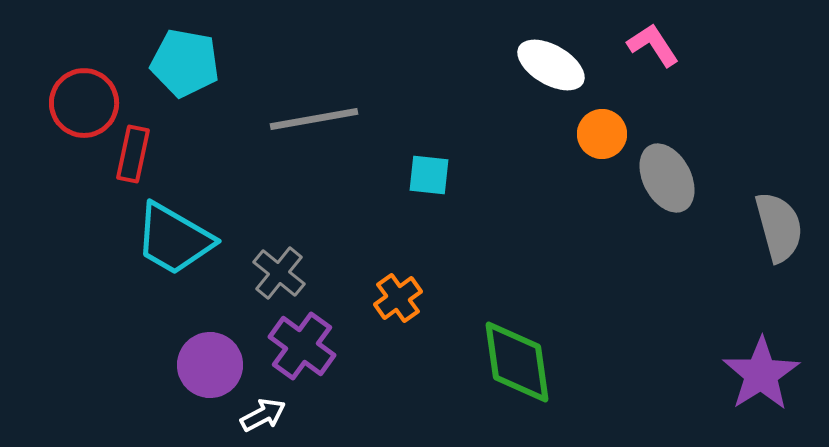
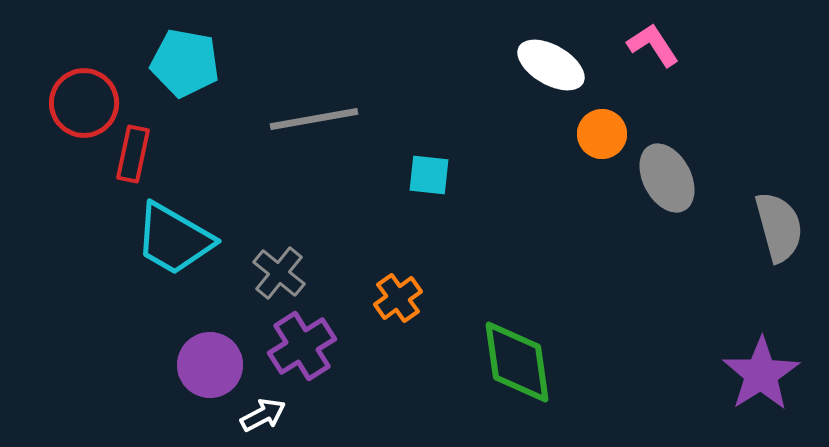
purple cross: rotated 22 degrees clockwise
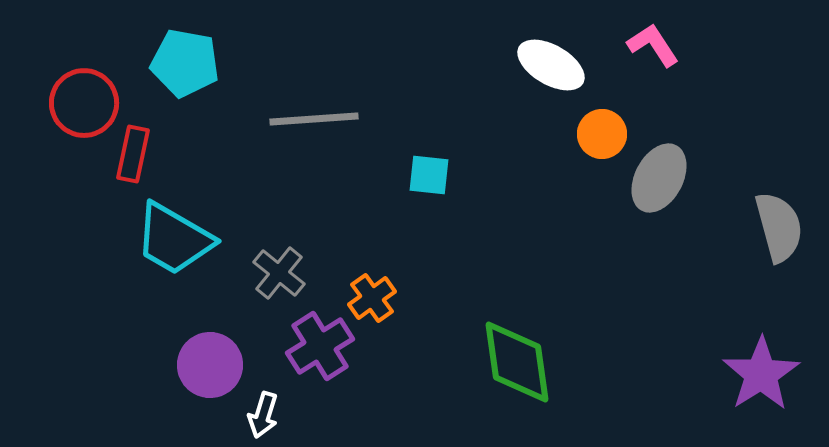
gray line: rotated 6 degrees clockwise
gray ellipse: moved 8 px left; rotated 56 degrees clockwise
orange cross: moved 26 px left
purple cross: moved 18 px right
white arrow: rotated 135 degrees clockwise
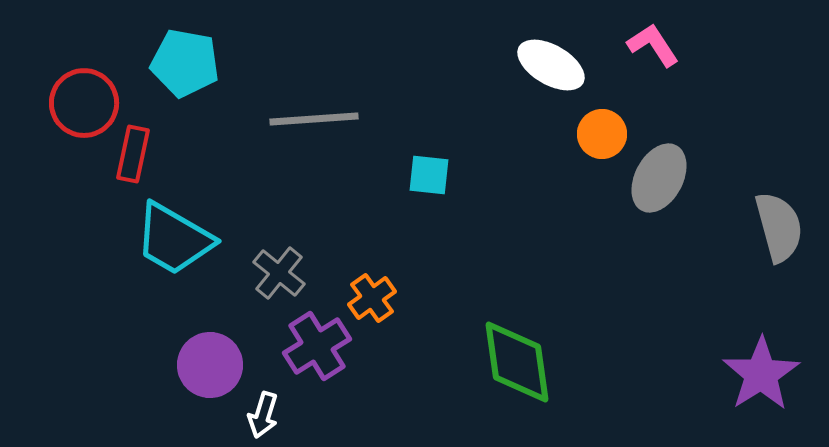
purple cross: moved 3 px left
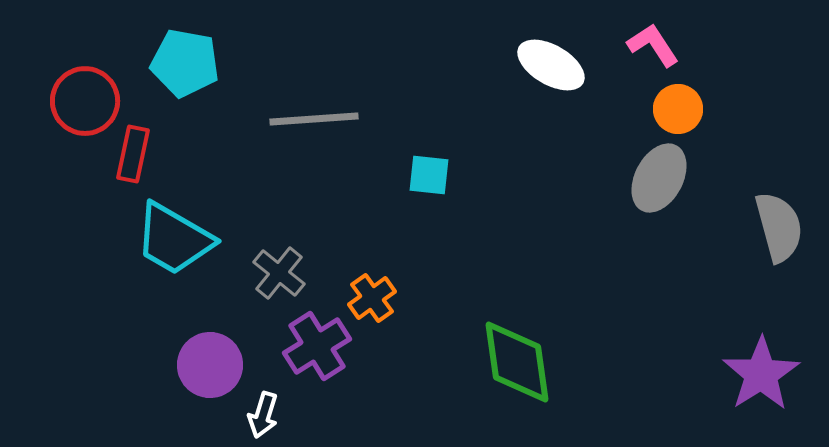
red circle: moved 1 px right, 2 px up
orange circle: moved 76 px right, 25 px up
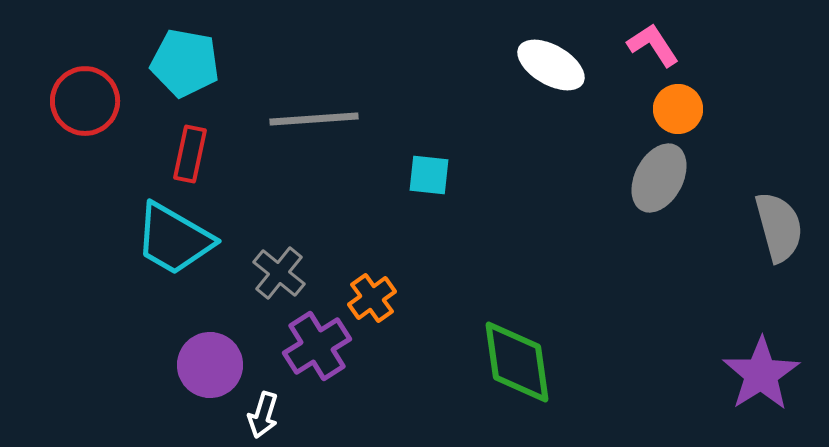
red rectangle: moved 57 px right
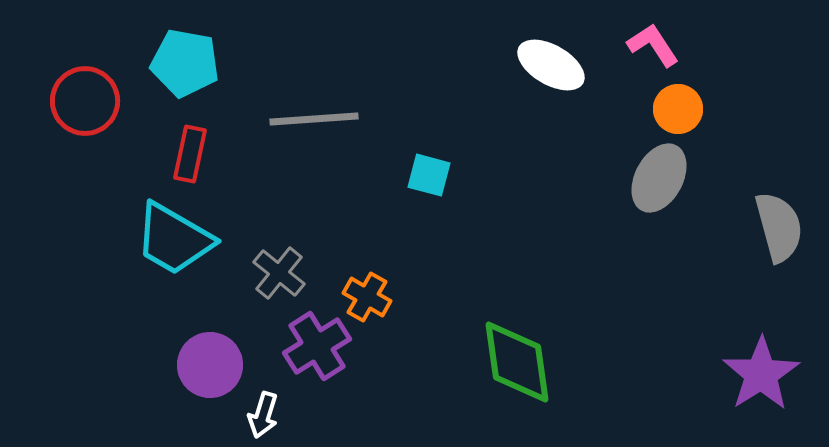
cyan square: rotated 9 degrees clockwise
orange cross: moved 5 px left, 1 px up; rotated 24 degrees counterclockwise
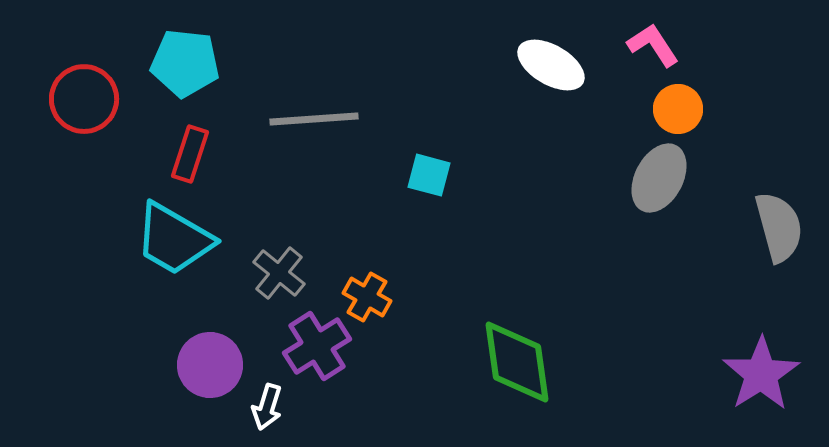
cyan pentagon: rotated 4 degrees counterclockwise
red circle: moved 1 px left, 2 px up
red rectangle: rotated 6 degrees clockwise
white arrow: moved 4 px right, 8 px up
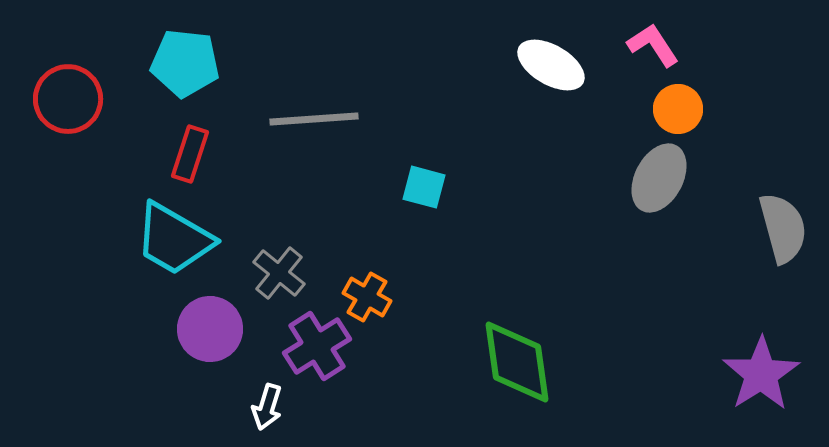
red circle: moved 16 px left
cyan square: moved 5 px left, 12 px down
gray semicircle: moved 4 px right, 1 px down
purple circle: moved 36 px up
